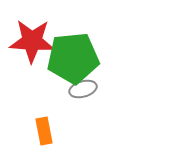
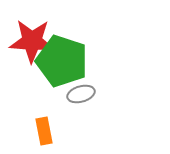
green pentagon: moved 11 px left, 3 px down; rotated 24 degrees clockwise
gray ellipse: moved 2 px left, 5 px down
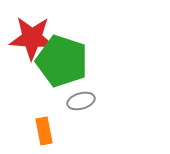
red star: moved 3 px up
gray ellipse: moved 7 px down
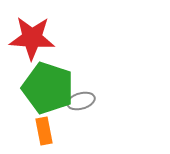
green pentagon: moved 14 px left, 27 px down
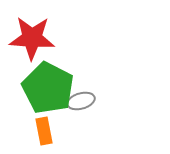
green pentagon: rotated 9 degrees clockwise
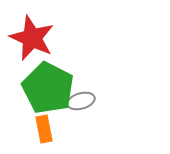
red star: rotated 21 degrees clockwise
orange rectangle: moved 2 px up
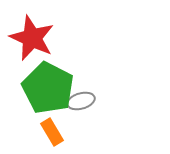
orange rectangle: moved 8 px right, 3 px down; rotated 20 degrees counterclockwise
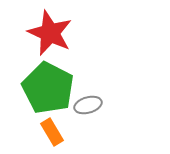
red star: moved 18 px right, 5 px up
gray ellipse: moved 7 px right, 4 px down
